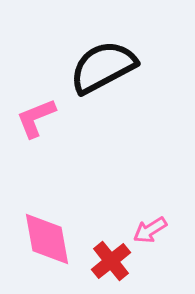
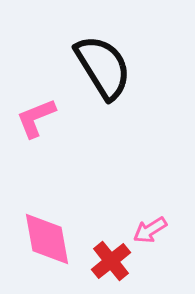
black semicircle: rotated 86 degrees clockwise
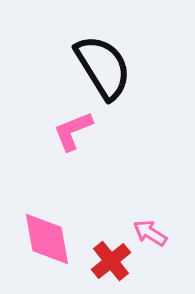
pink L-shape: moved 37 px right, 13 px down
pink arrow: moved 3 px down; rotated 64 degrees clockwise
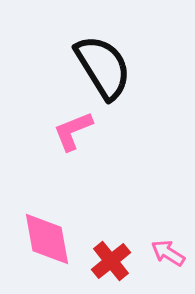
pink arrow: moved 18 px right, 20 px down
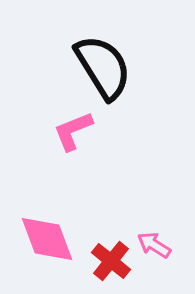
pink diamond: rotated 10 degrees counterclockwise
pink arrow: moved 14 px left, 8 px up
red cross: rotated 12 degrees counterclockwise
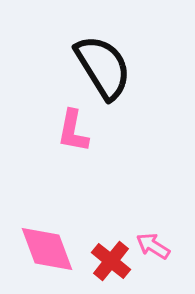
pink L-shape: rotated 57 degrees counterclockwise
pink diamond: moved 10 px down
pink arrow: moved 1 px left, 1 px down
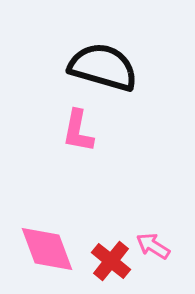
black semicircle: rotated 42 degrees counterclockwise
pink L-shape: moved 5 px right
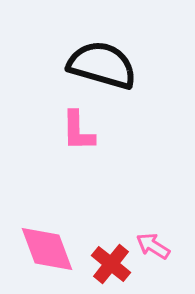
black semicircle: moved 1 px left, 2 px up
pink L-shape: rotated 12 degrees counterclockwise
red cross: moved 3 px down
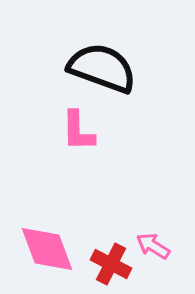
black semicircle: moved 3 px down; rotated 4 degrees clockwise
red cross: rotated 12 degrees counterclockwise
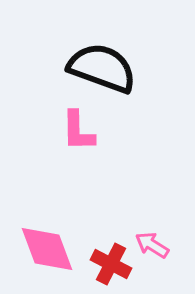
pink arrow: moved 1 px left, 1 px up
